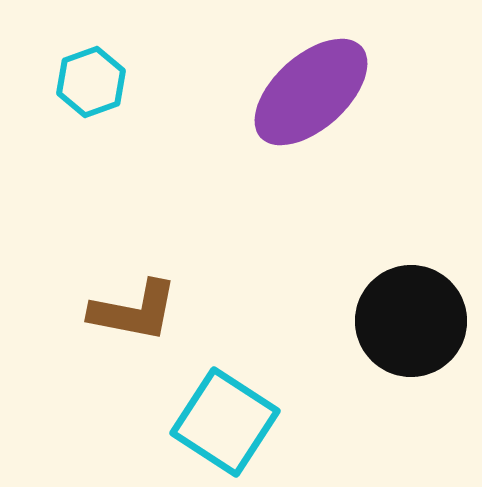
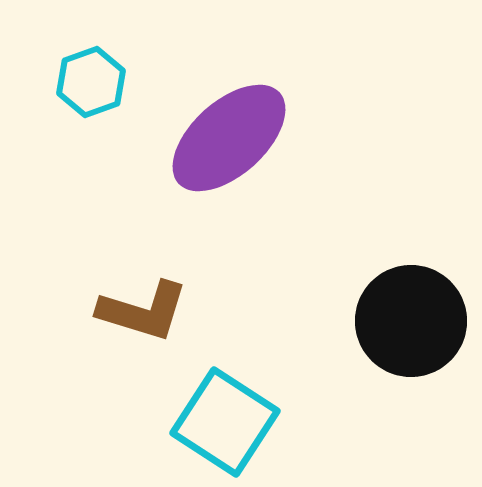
purple ellipse: moved 82 px left, 46 px down
brown L-shape: moved 9 px right; rotated 6 degrees clockwise
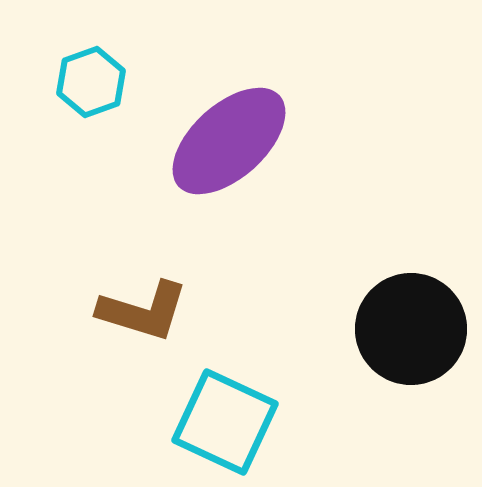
purple ellipse: moved 3 px down
black circle: moved 8 px down
cyan square: rotated 8 degrees counterclockwise
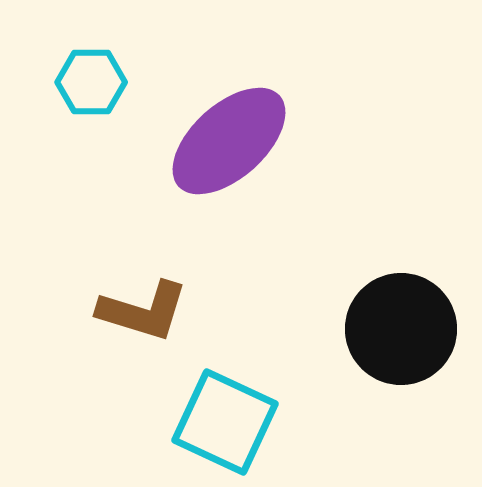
cyan hexagon: rotated 20 degrees clockwise
black circle: moved 10 px left
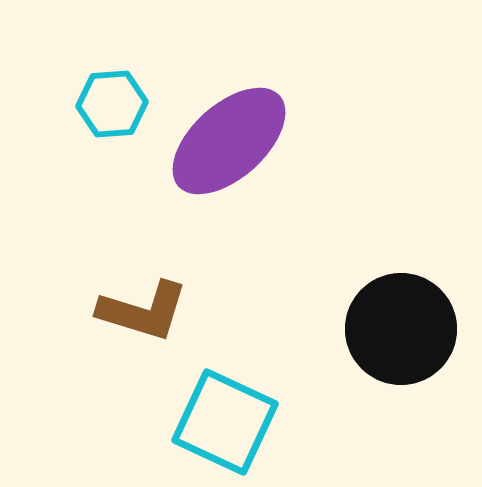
cyan hexagon: moved 21 px right, 22 px down; rotated 4 degrees counterclockwise
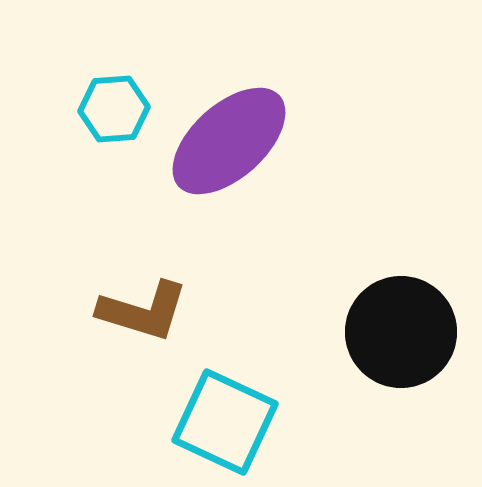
cyan hexagon: moved 2 px right, 5 px down
black circle: moved 3 px down
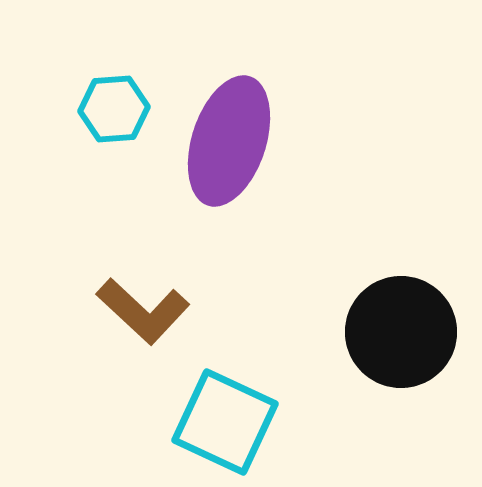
purple ellipse: rotated 30 degrees counterclockwise
brown L-shape: rotated 26 degrees clockwise
